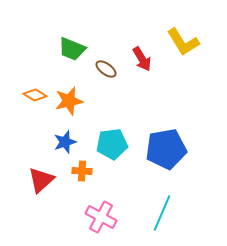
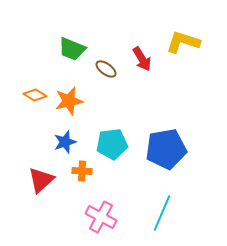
yellow L-shape: rotated 140 degrees clockwise
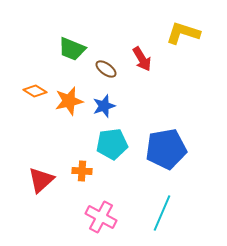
yellow L-shape: moved 9 px up
orange diamond: moved 4 px up
blue star: moved 39 px right, 36 px up
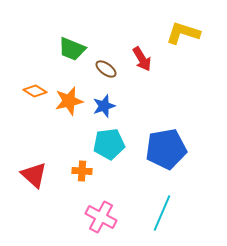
cyan pentagon: moved 3 px left
red triangle: moved 7 px left, 5 px up; rotated 36 degrees counterclockwise
